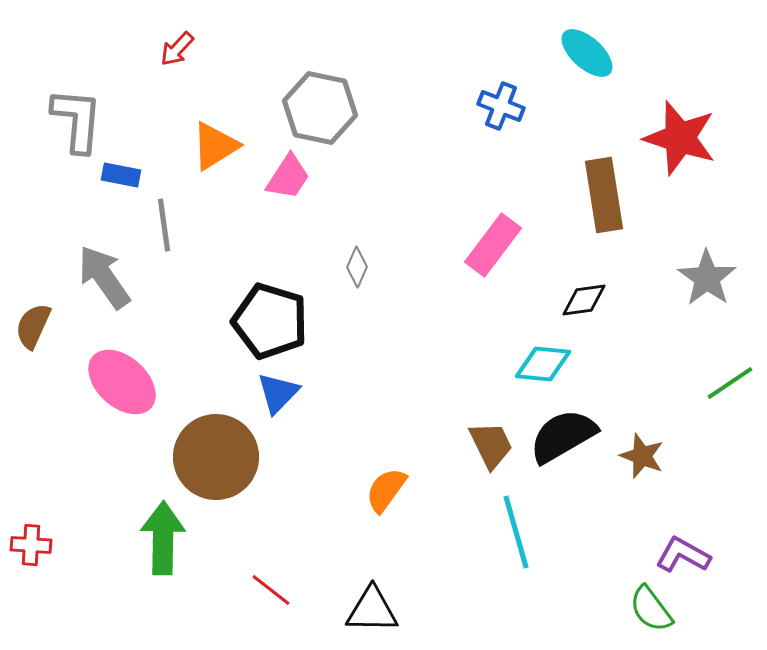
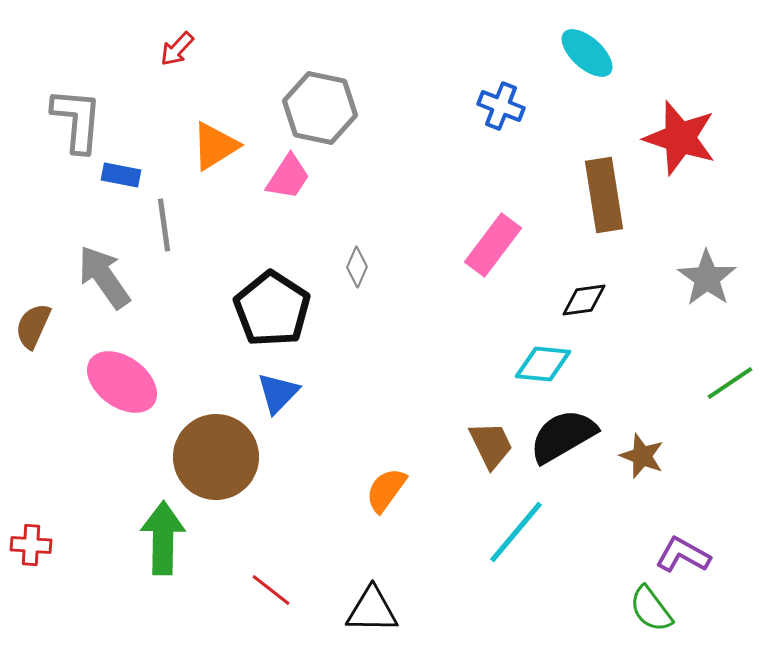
black pentagon: moved 2 px right, 12 px up; rotated 16 degrees clockwise
pink ellipse: rotated 6 degrees counterclockwise
cyan line: rotated 56 degrees clockwise
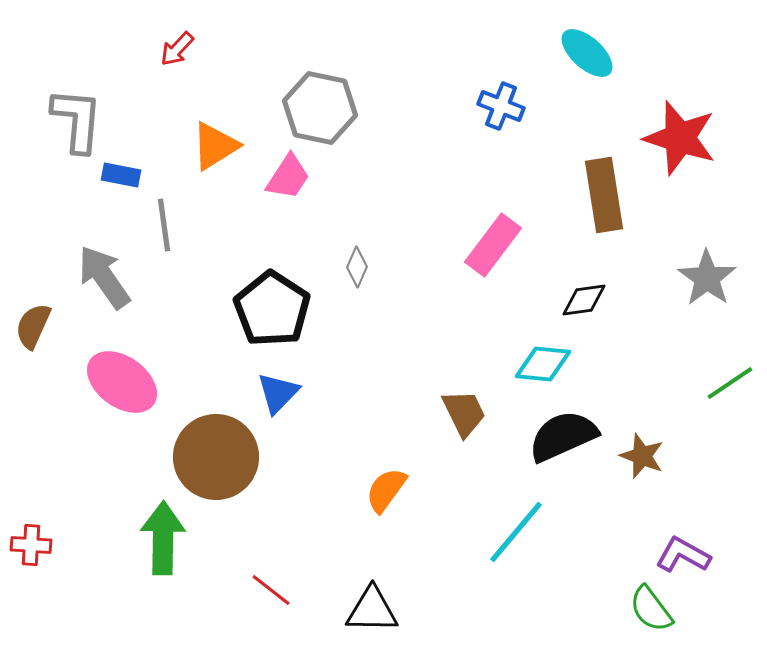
black semicircle: rotated 6 degrees clockwise
brown trapezoid: moved 27 px left, 32 px up
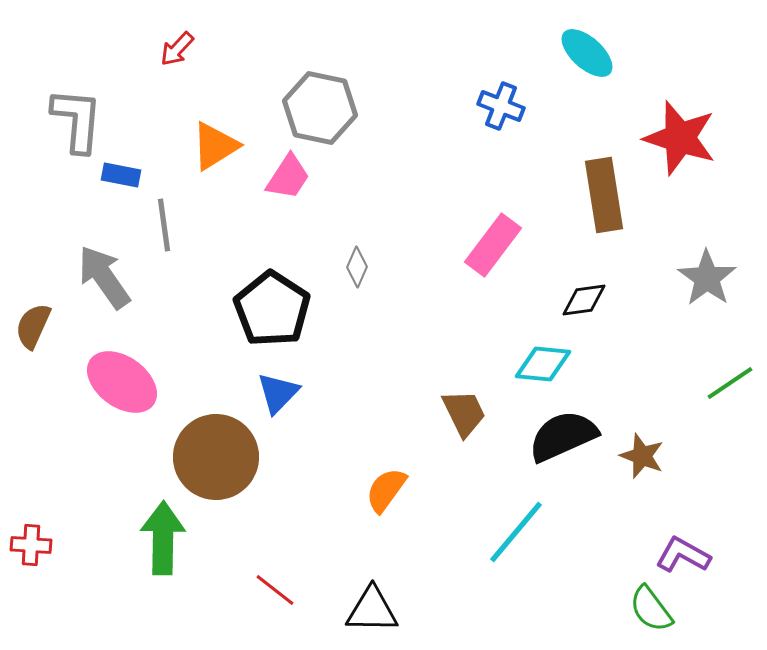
red line: moved 4 px right
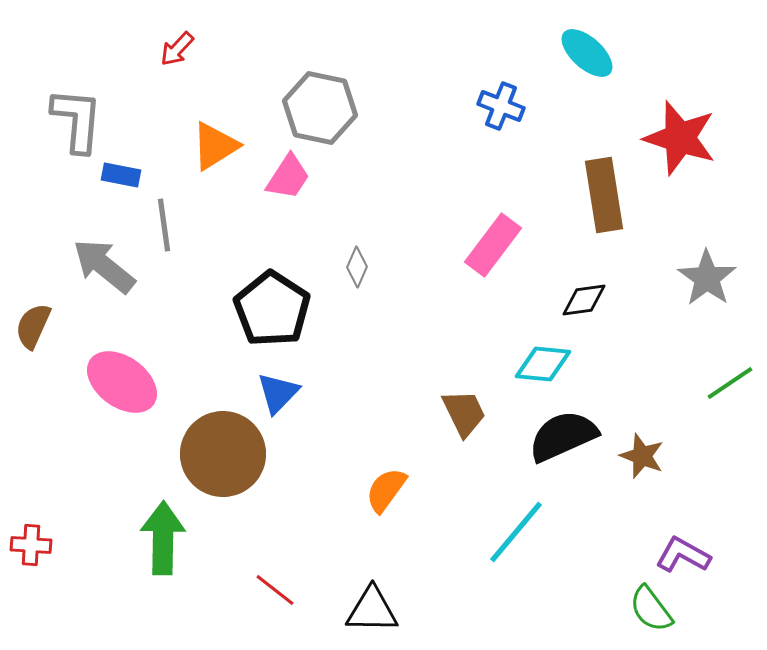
gray arrow: moved 11 px up; rotated 16 degrees counterclockwise
brown circle: moved 7 px right, 3 px up
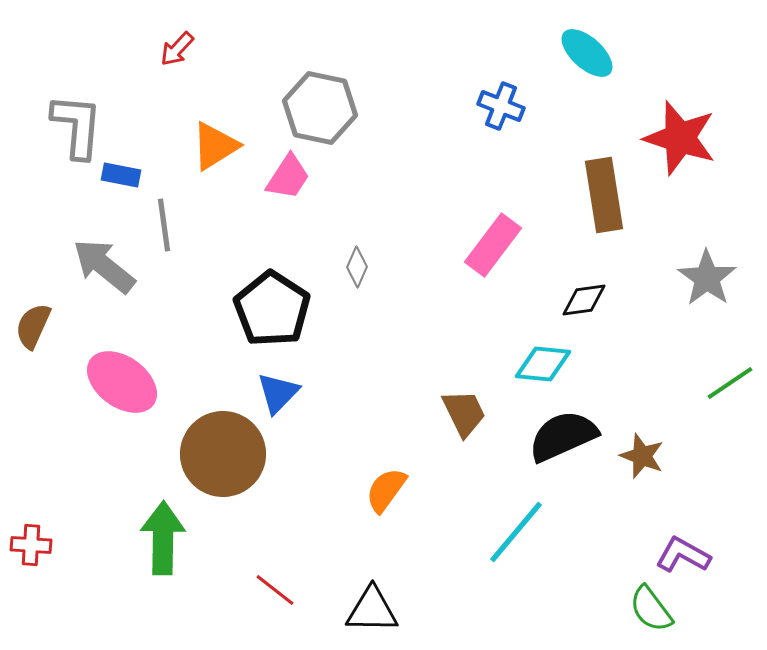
gray L-shape: moved 6 px down
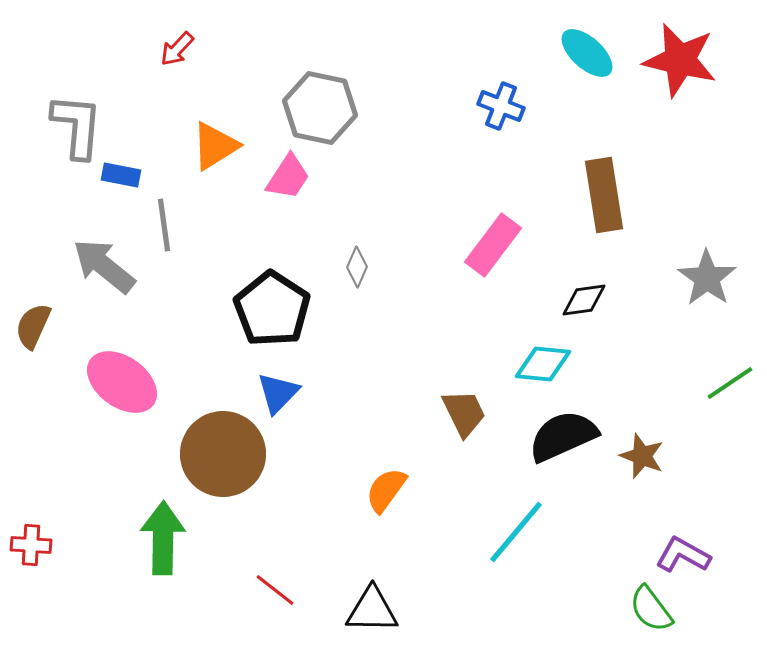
red star: moved 78 px up; rotated 4 degrees counterclockwise
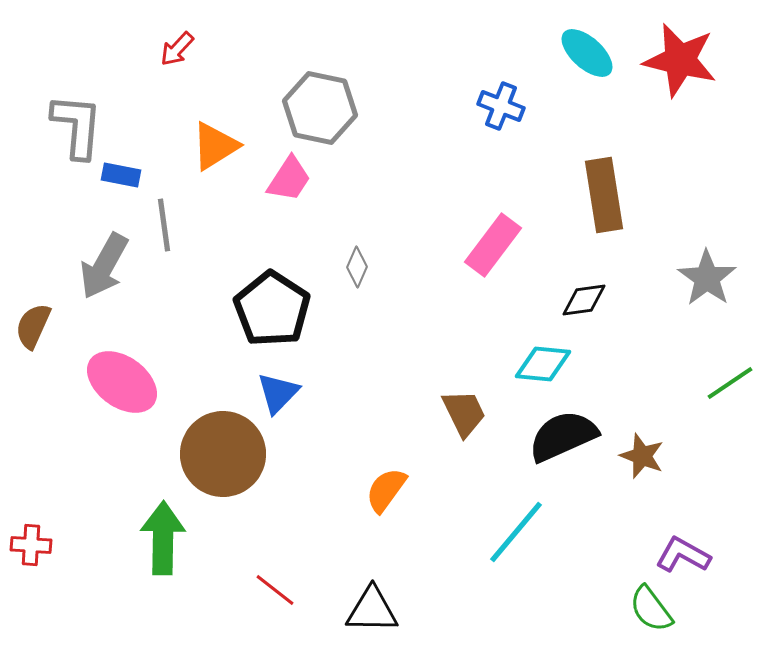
pink trapezoid: moved 1 px right, 2 px down
gray arrow: rotated 100 degrees counterclockwise
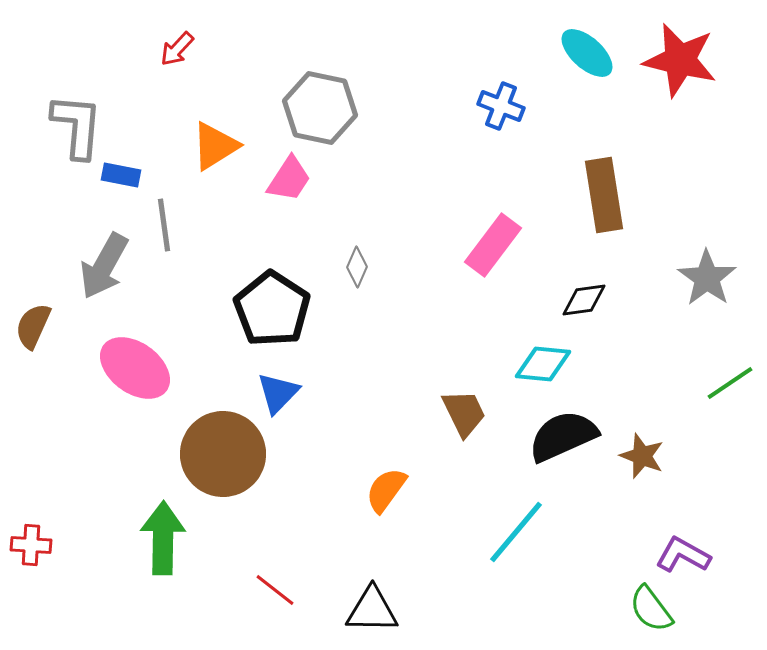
pink ellipse: moved 13 px right, 14 px up
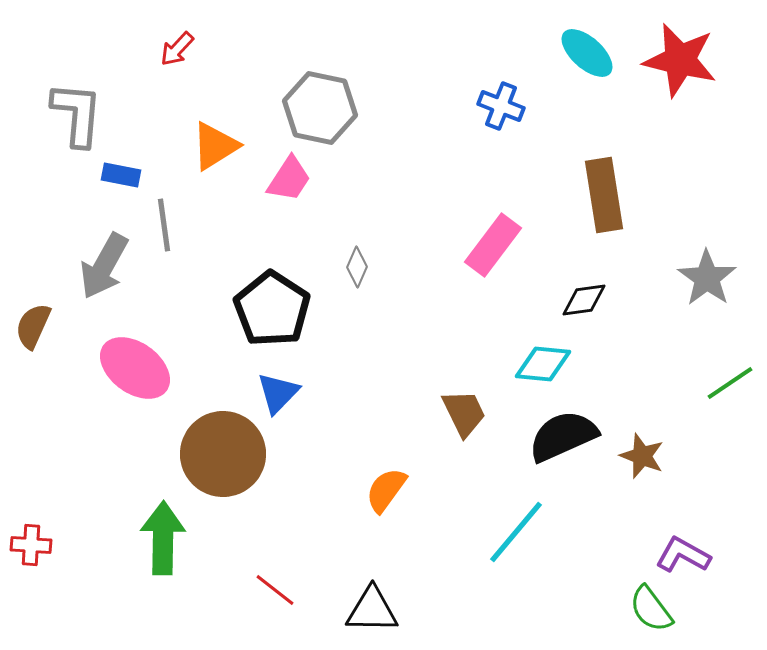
gray L-shape: moved 12 px up
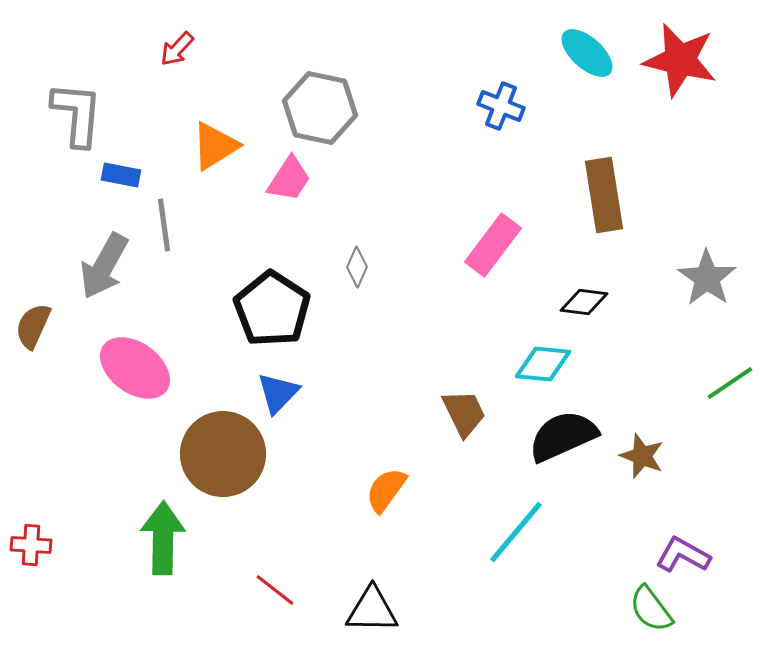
black diamond: moved 2 px down; rotated 15 degrees clockwise
